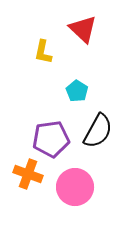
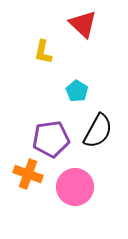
red triangle: moved 5 px up
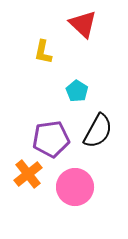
orange cross: rotated 32 degrees clockwise
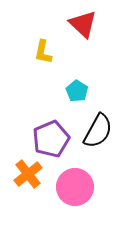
purple pentagon: rotated 15 degrees counterclockwise
